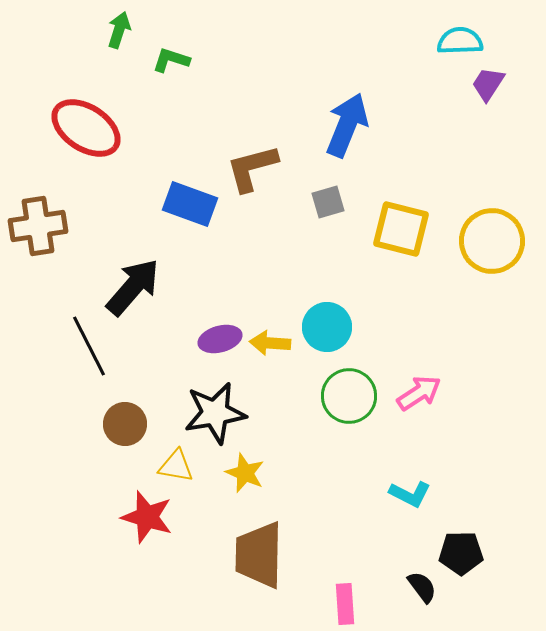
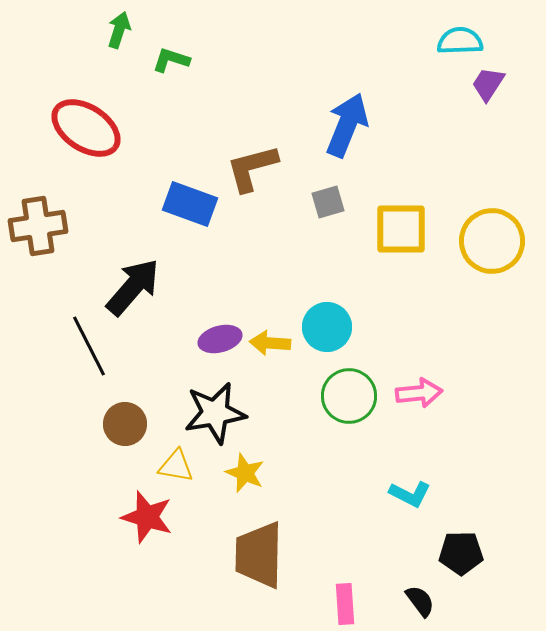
yellow square: rotated 14 degrees counterclockwise
pink arrow: rotated 27 degrees clockwise
black semicircle: moved 2 px left, 14 px down
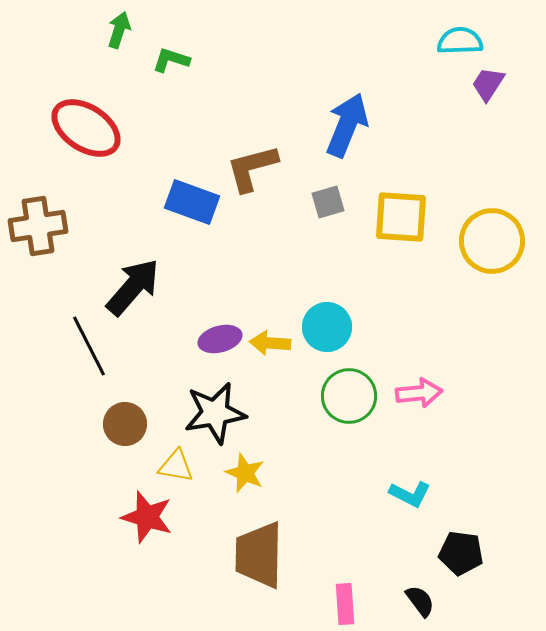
blue rectangle: moved 2 px right, 2 px up
yellow square: moved 12 px up; rotated 4 degrees clockwise
black pentagon: rotated 9 degrees clockwise
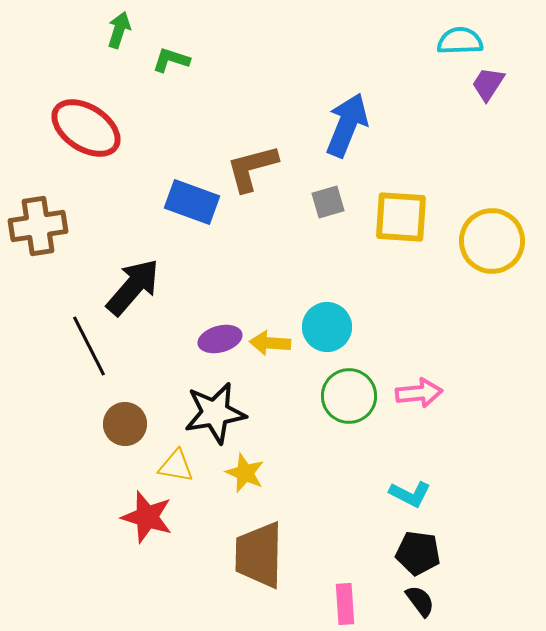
black pentagon: moved 43 px left
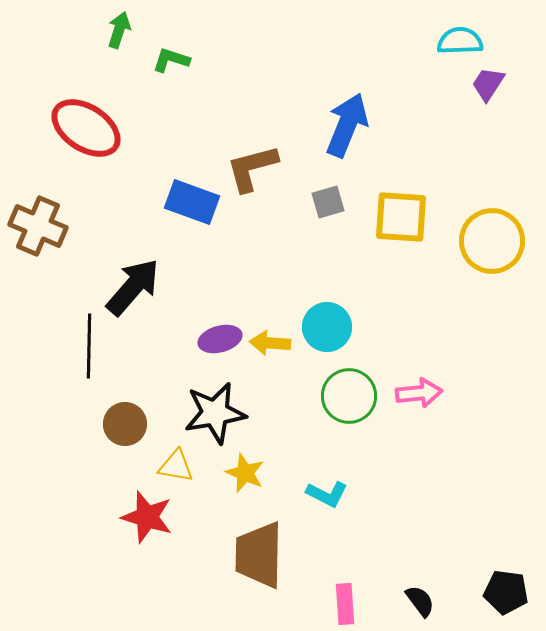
brown cross: rotated 32 degrees clockwise
black line: rotated 28 degrees clockwise
cyan L-shape: moved 83 px left
black pentagon: moved 88 px right, 39 px down
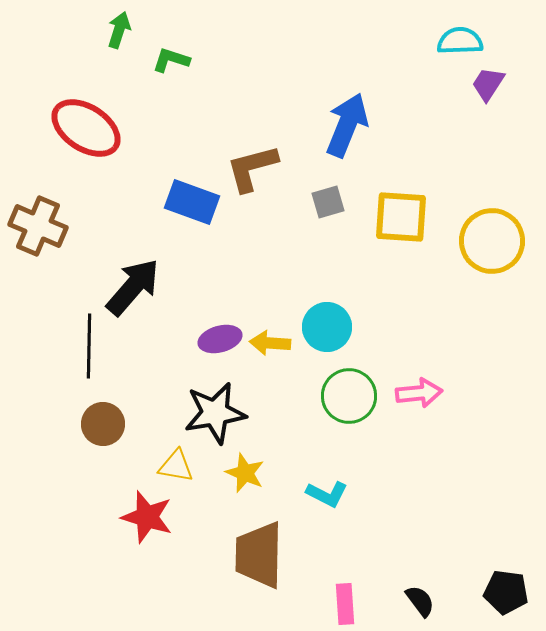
brown circle: moved 22 px left
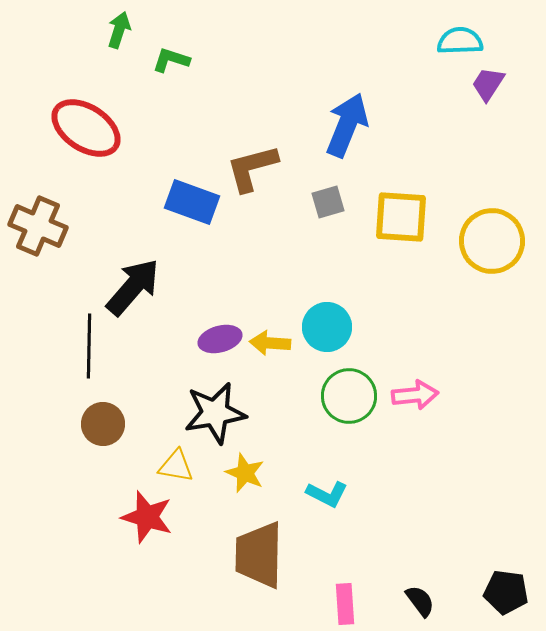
pink arrow: moved 4 px left, 2 px down
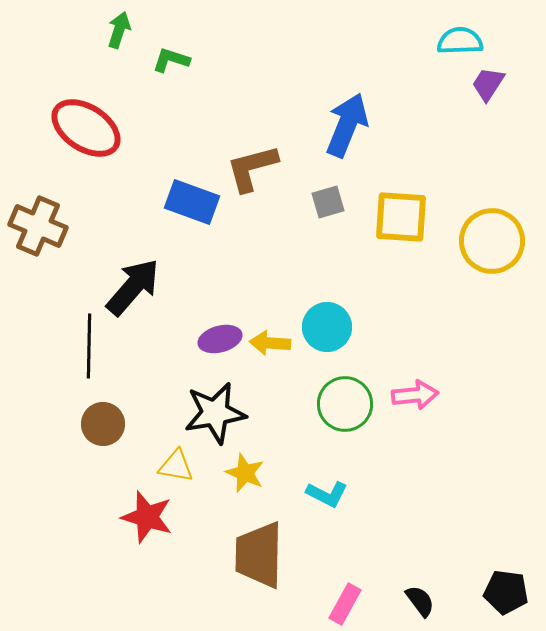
green circle: moved 4 px left, 8 px down
pink rectangle: rotated 33 degrees clockwise
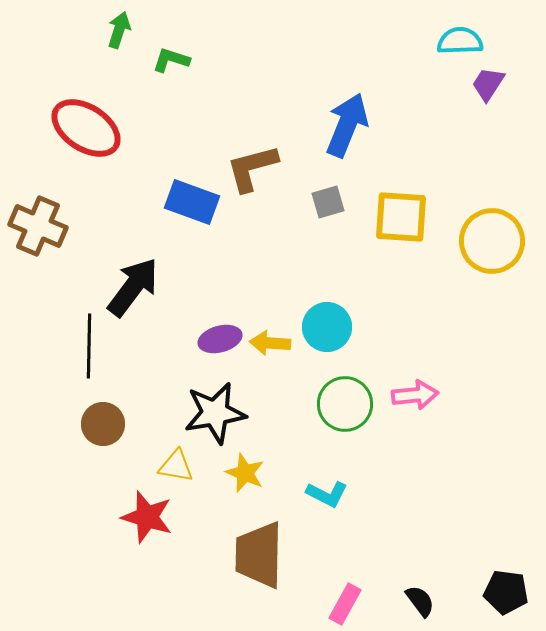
black arrow: rotated 4 degrees counterclockwise
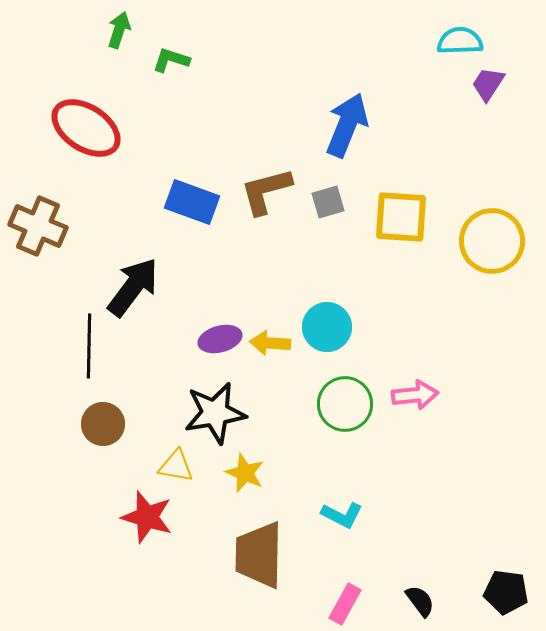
brown L-shape: moved 14 px right, 23 px down
cyan L-shape: moved 15 px right, 21 px down
